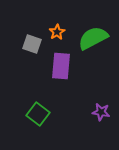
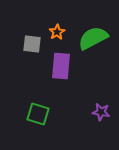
gray square: rotated 12 degrees counterclockwise
green square: rotated 20 degrees counterclockwise
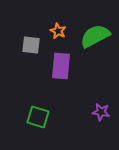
orange star: moved 1 px right, 1 px up; rotated 14 degrees counterclockwise
green semicircle: moved 2 px right, 2 px up
gray square: moved 1 px left, 1 px down
green square: moved 3 px down
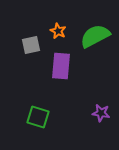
gray square: rotated 18 degrees counterclockwise
purple star: moved 1 px down
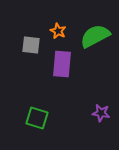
gray square: rotated 18 degrees clockwise
purple rectangle: moved 1 px right, 2 px up
green square: moved 1 px left, 1 px down
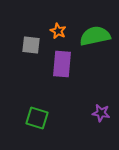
green semicircle: rotated 16 degrees clockwise
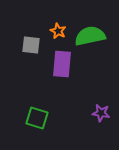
green semicircle: moved 5 px left
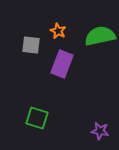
green semicircle: moved 10 px right
purple rectangle: rotated 16 degrees clockwise
purple star: moved 1 px left, 18 px down
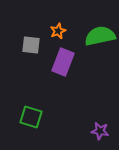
orange star: rotated 21 degrees clockwise
purple rectangle: moved 1 px right, 2 px up
green square: moved 6 px left, 1 px up
